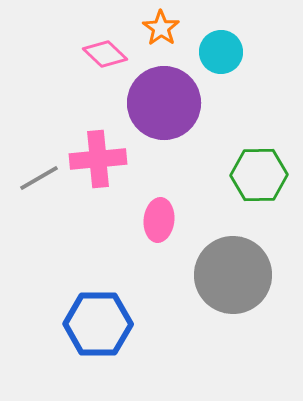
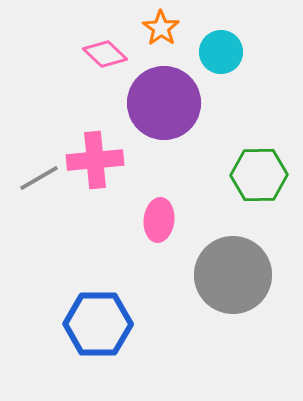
pink cross: moved 3 px left, 1 px down
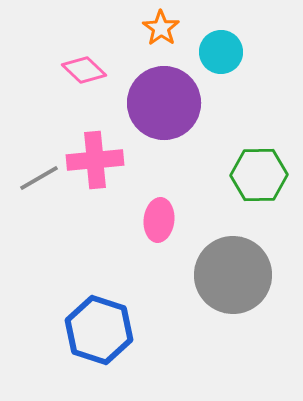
pink diamond: moved 21 px left, 16 px down
blue hexagon: moved 1 px right, 6 px down; rotated 18 degrees clockwise
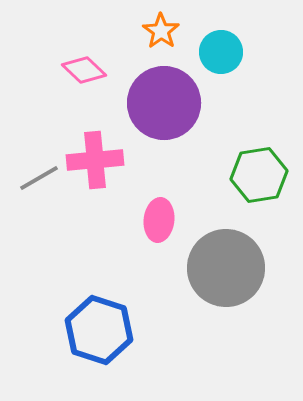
orange star: moved 3 px down
green hexagon: rotated 8 degrees counterclockwise
gray circle: moved 7 px left, 7 px up
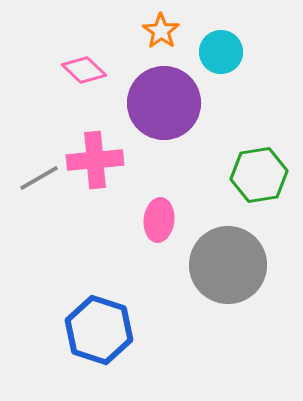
gray circle: moved 2 px right, 3 px up
